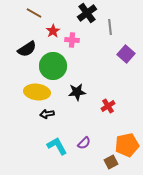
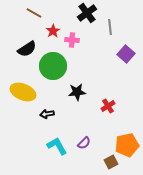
yellow ellipse: moved 14 px left; rotated 15 degrees clockwise
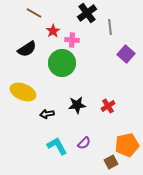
green circle: moved 9 px right, 3 px up
black star: moved 13 px down
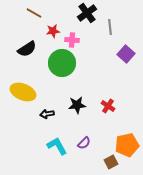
red star: rotated 24 degrees clockwise
red cross: rotated 24 degrees counterclockwise
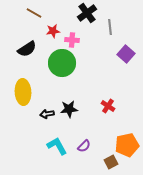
yellow ellipse: rotated 65 degrees clockwise
black star: moved 8 px left, 4 px down
purple semicircle: moved 3 px down
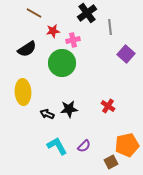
pink cross: moved 1 px right; rotated 16 degrees counterclockwise
black arrow: rotated 32 degrees clockwise
